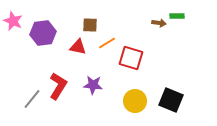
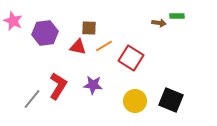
brown square: moved 1 px left, 3 px down
purple hexagon: moved 2 px right
orange line: moved 3 px left, 3 px down
red square: rotated 15 degrees clockwise
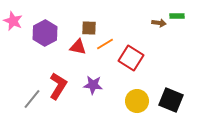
purple hexagon: rotated 20 degrees counterclockwise
orange line: moved 1 px right, 2 px up
yellow circle: moved 2 px right
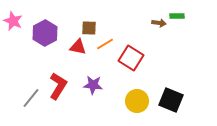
gray line: moved 1 px left, 1 px up
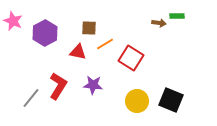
red triangle: moved 5 px down
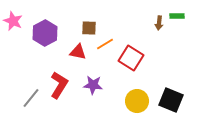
brown arrow: rotated 88 degrees clockwise
red L-shape: moved 1 px right, 1 px up
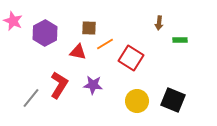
green rectangle: moved 3 px right, 24 px down
black square: moved 2 px right
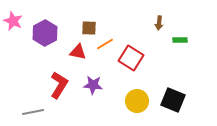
gray line: moved 2 px right, 14 px down; rotated 40 degrees clockwise
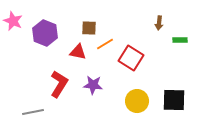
purple hexagon: rotated 10 degrees counterclockwise
red L-shape: moved 1 px up
black square: moved 1 px right; rotated 20 degrees counterclockwise
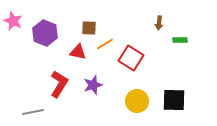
purple star: rotated 24 degrees counterclockwise
